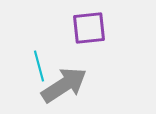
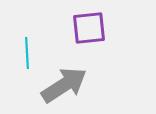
cyan line: moved 12 px left, 13 px up; rotated 12 degrees clockwise
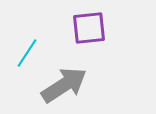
cyan line: rotated 36 degrees clockwise
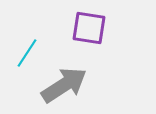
purple square: rotated 15 degrees clockwise
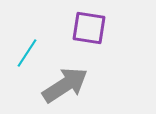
gray arrow: moved 1 px right
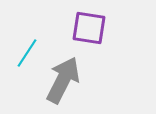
gray arrow: moved 2 px left, 5 px up; rotated 30 degrees counterclockwise
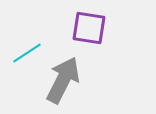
cyan line: rotated 24 degrees clockwise
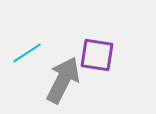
purple square: moved 8 px right, 27 px down
